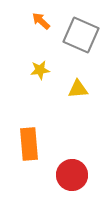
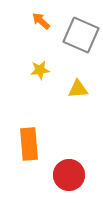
red circle: moved 3 px left
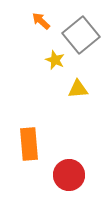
gray square: rotated 27 degrees clockwise
yellow star: moved 15 px right, 10 px up; rotated 30 degrees clockwise
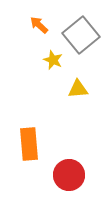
orange arrow: moved 2 px left, 4 px down
yellow star: moved 2 px left
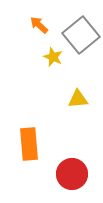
yellow star: moved 3 px up
yellow triangle: moved 10 px down
red circle: moved 3 px right, 1 px up
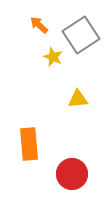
gray square: rotated 6 degrees clockwise
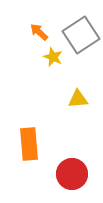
orange arrow: moved 7 px down
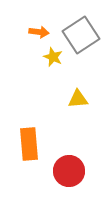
orange arrow: rotated 144 degrees clockwise
red circle: moved 3 px left, 3 px up
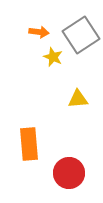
red circle: moved 2 px down
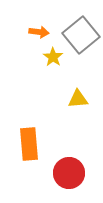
gray square: rotated 6 degrees counterclockwise
yellow star: rotated 12 degrees clockwise
